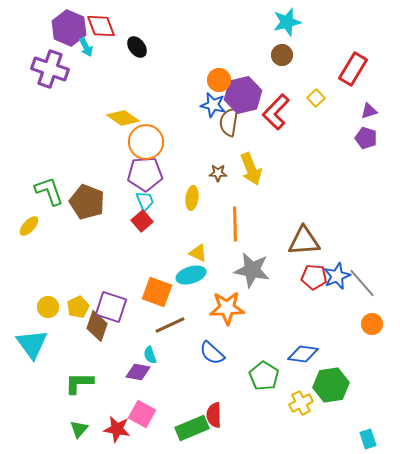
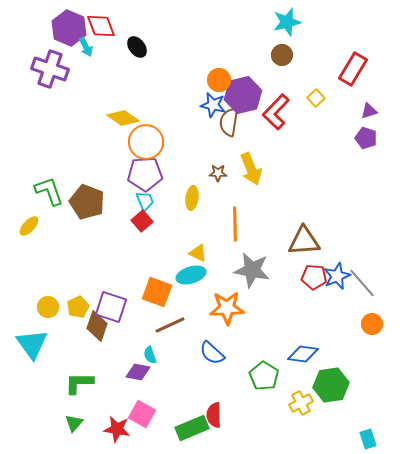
green triangle at (79, 429): moved 5 px left, 6 px up
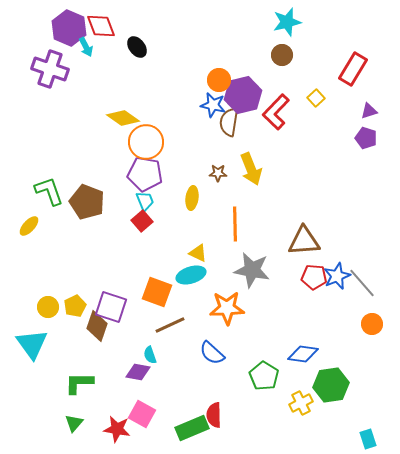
purple pentagon at (145, 174): rotated 12 degrees clockwise
yellow pentagon at (78, 307): moved 3 px left, 1 px up
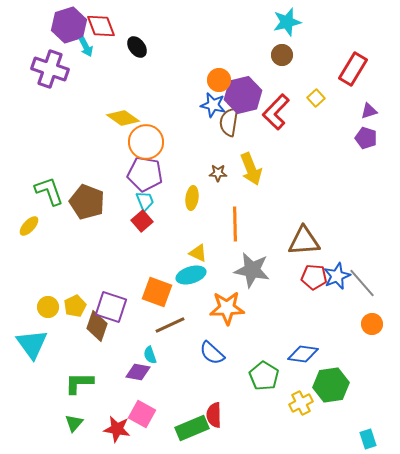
purple hexagon at (69, 28): moved 3 px up; rotated 20 degrees clockwise
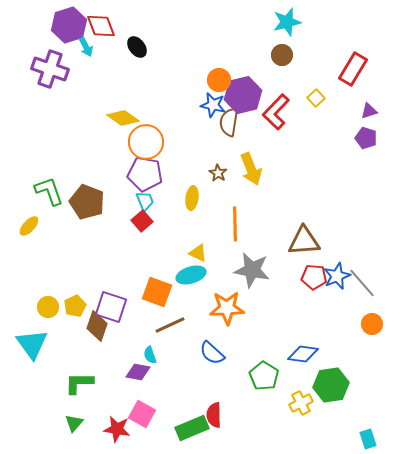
brown star at (218, 173): rotated 30 degrees clockwise
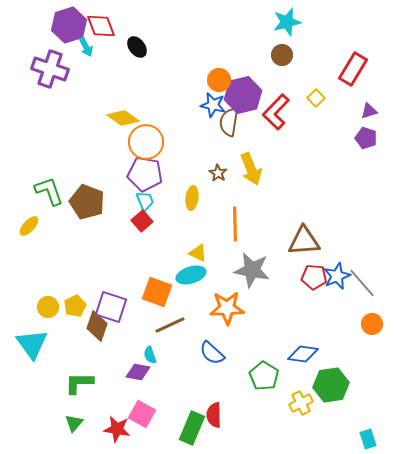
green rectangle at (192, 428): rotated 44 degrees counterclockwise
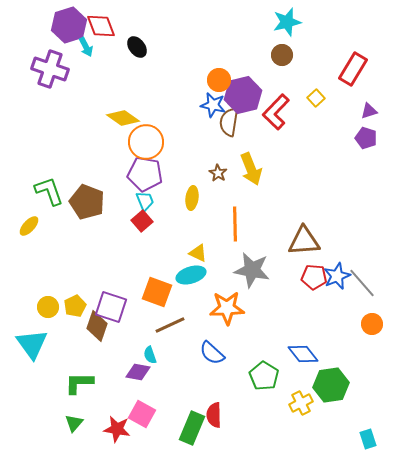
blue diamond at (303, 354): rotated 44 degrees clockwise
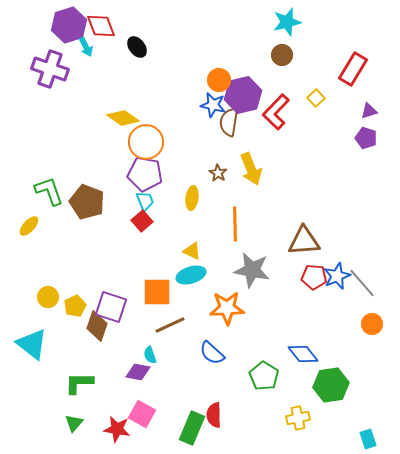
yellow triangle at (198, 253): moved 6 px left, 2 px up
orange square at (157, 292): rotated 20 degrees counterclockwise
yellow circle at (48, 307): moved 10 px up
cyan triangle at (32, 344): rotated 16 degrees counterclockwise
yellow cross at (301, 403): moved 3 px left, 15 px down; rotated 15 degrees clockwise
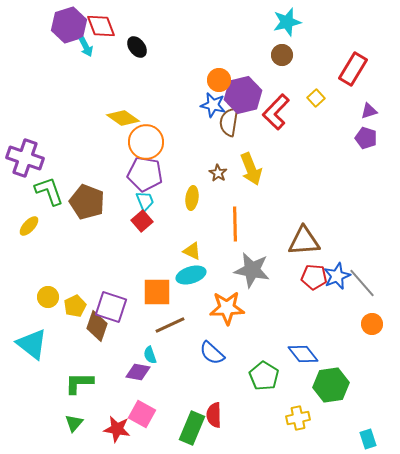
purple cross at (50, 69): moved 25 px left, 89 px down
